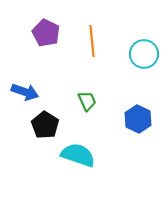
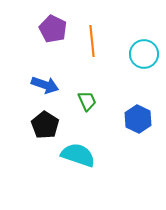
purple pentagon: moved 7 px right, 4 px up
blue arrow: moved 20 px right, 7 px up
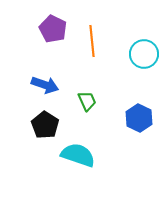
blue hexagon: moved 1 px right, 1 px up
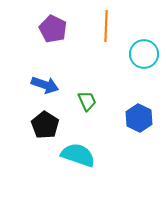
orange line: moved 14 px right, 15 px up; rotated 8 degrees clockwise
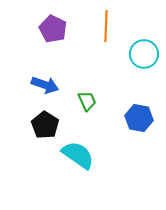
blue hexagon: rotated 16 degrees counterclockwise
cyan semicircle: rotated 16 degrees clockwise
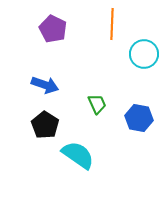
orange line: moved 6 px right, 2 px up
green trapezoid: moved 10 px right, 3 px down
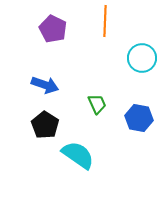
orange line: moved 7 px left, 3 px up
cyan circle: moved 2 px left, 4 px down
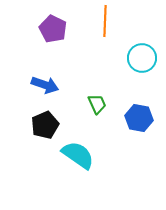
black pentagon: rotated 16 degrees clockwise
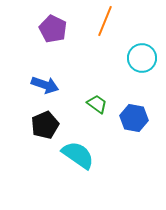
orange line: rotated 20 degrees clockwise
green trapezoid: rotated 30 degrees counterclockwise
blue hexagon: moved 5 px left
